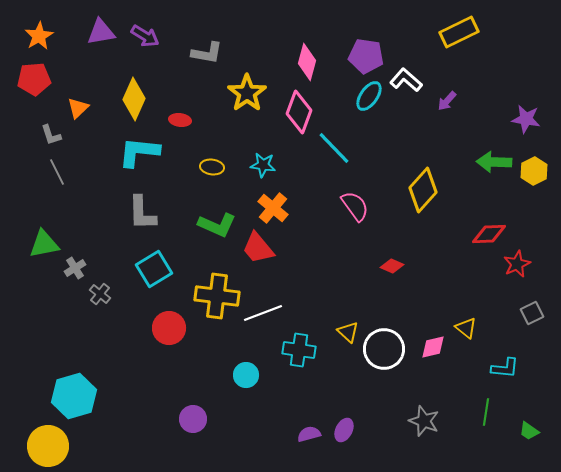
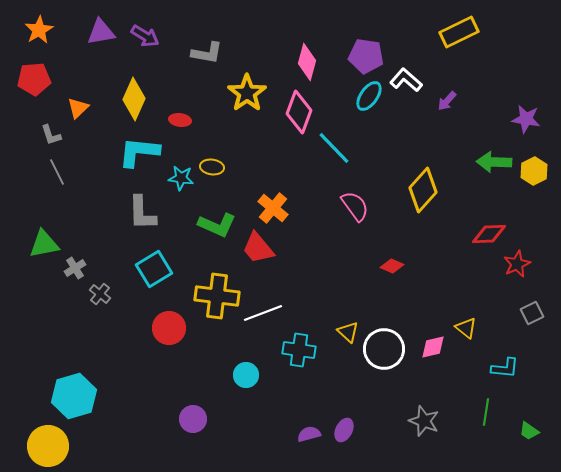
orange star at (39, 36): moved 6 px up
cyan star at (263, 165): moved 82 px left, 13 px down
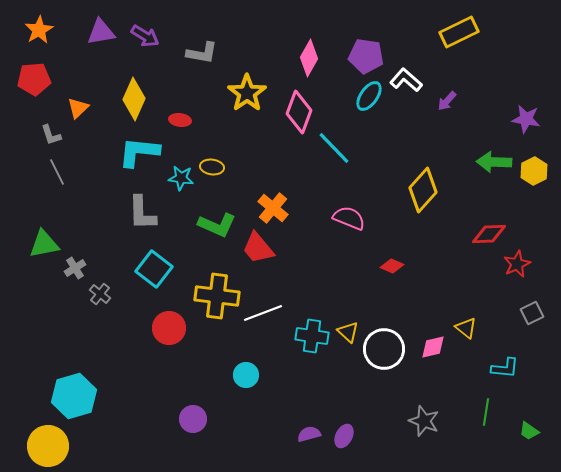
gray L-shape at (207, 53): moved 5 px left
pink diamond at (307, 62): moved 2 px right, 4 px up; rotated 15 degrees clockwise
pink semicircle at (355, 206): moved 6 px left, 12 px down; rotated 32 degrees counterclockwise
cyan square at (154, 269): rotated 21 degrees counterclockwise
cyan cross at (299, 350): moved 13 px right, 14 px up
purple ellipse at (344, 430): moved 6 px down
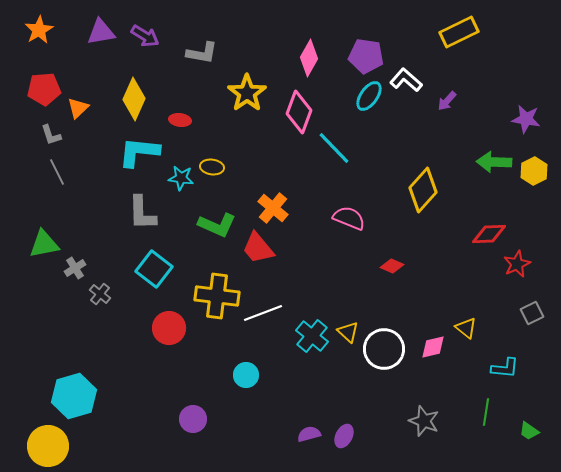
red pentagon at (34, 79): moved 10 px right, 10 px down
cyan cross at (312, 336): rotated 32 degrees clockwise
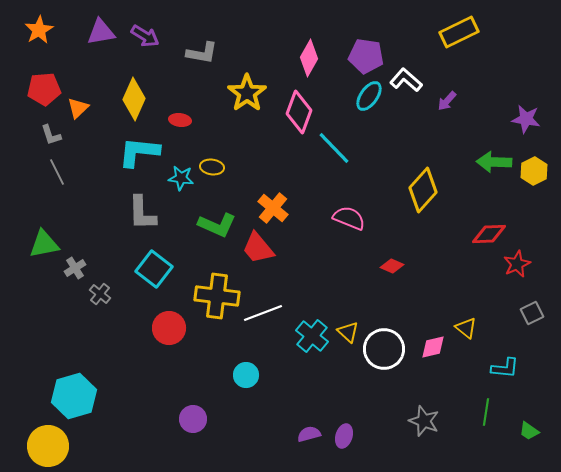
purple ellipse at (344, 436): rotated 10 degrees counterclockwise
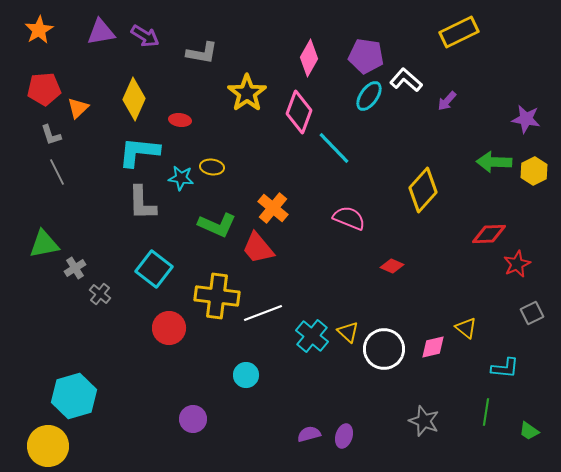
gray L-shape at (142, 213): moved 10 px up
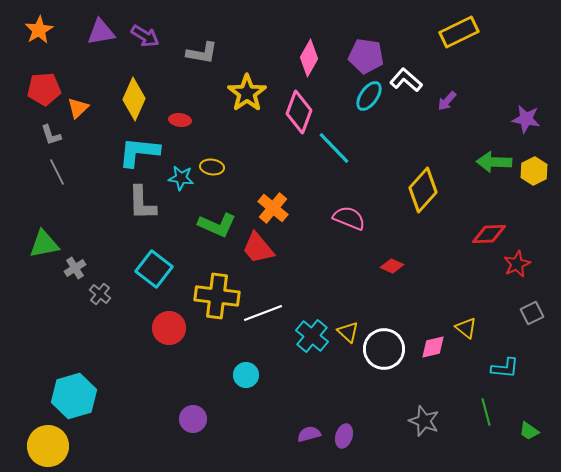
green line at (486, 412): rotated 24 degrees counterclockwise
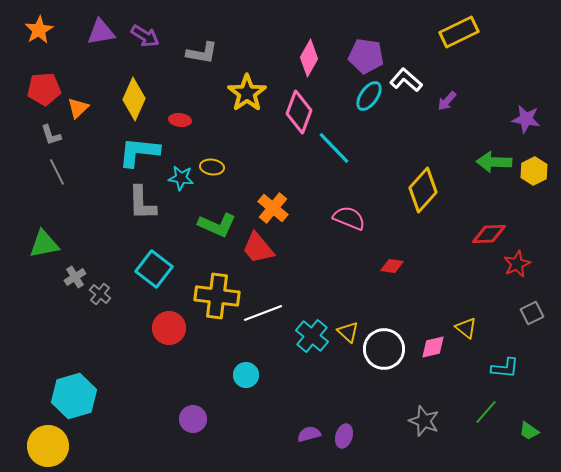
red diamond at (392, 266): rotated 15 degrees counterclockwise
gray cross at (75, 268): moved 9 px down
green line at (486, 412): rotated 56 degrees clockwise
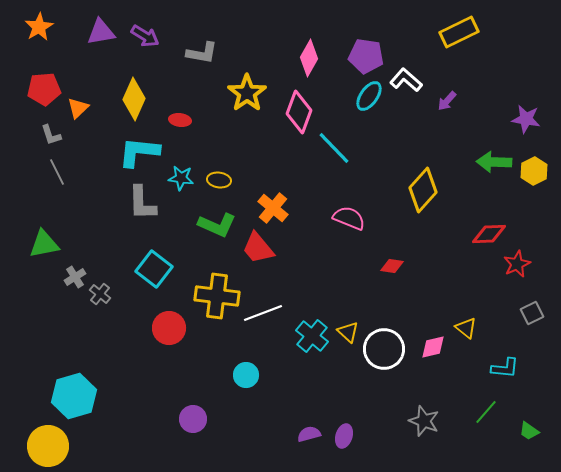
orange star at (39, 30): moved 3 px up
yellow ellipse at (212, 167): moved 7 px right, 13 px down
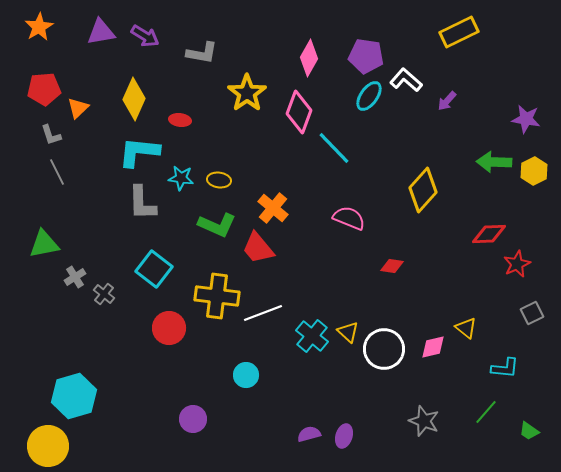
gray cross at (100, 294): moved 4 px right
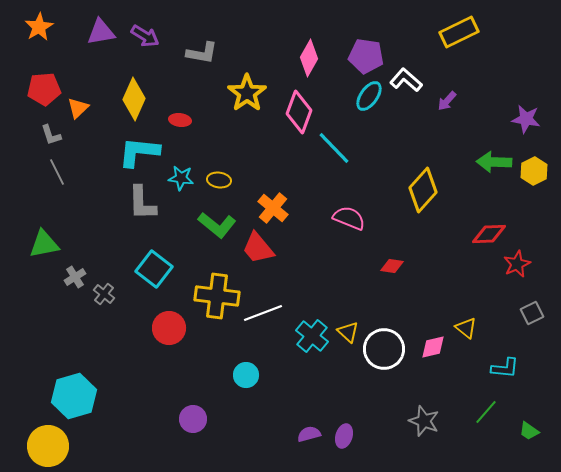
green L-shape at (217, 225): rotated 15 degrees clockwise
